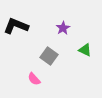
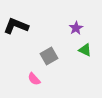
purple star: moved 13 px right
gray square: rotated 24 degrees clockwise
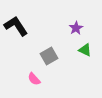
black L-shape: rotated 35 degrees clockwise
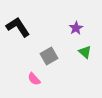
black L-shape: moved 2 px right, 1 px down
green triangle: moved 2 px down; rotated 16 degrees clockwise
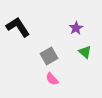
pink semicircle: moved 18 px right
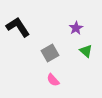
green triangle: moved 1 px right, 1 px up
gray square: moved 1 px right, 3 px up
pink semicircle: moved 1 px right, 1 px down
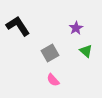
black L-shape: moved 1 px up
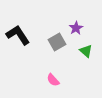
black L-shape: moved 9 px down
gray square: moved 7 px right, 11 px up
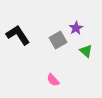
gray square: moved 1 px right, 2 px up
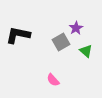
black L-shape: rotated 45 degrees counterclockwise
gray square: moved 3 px right, 2 px down
